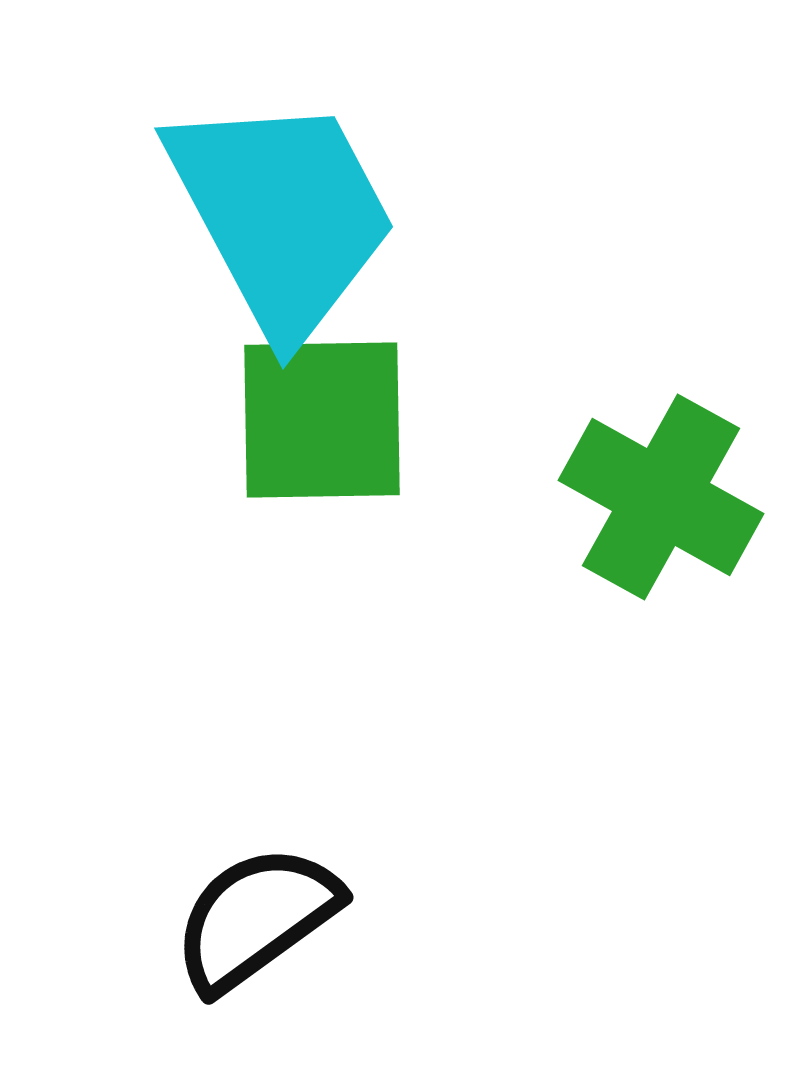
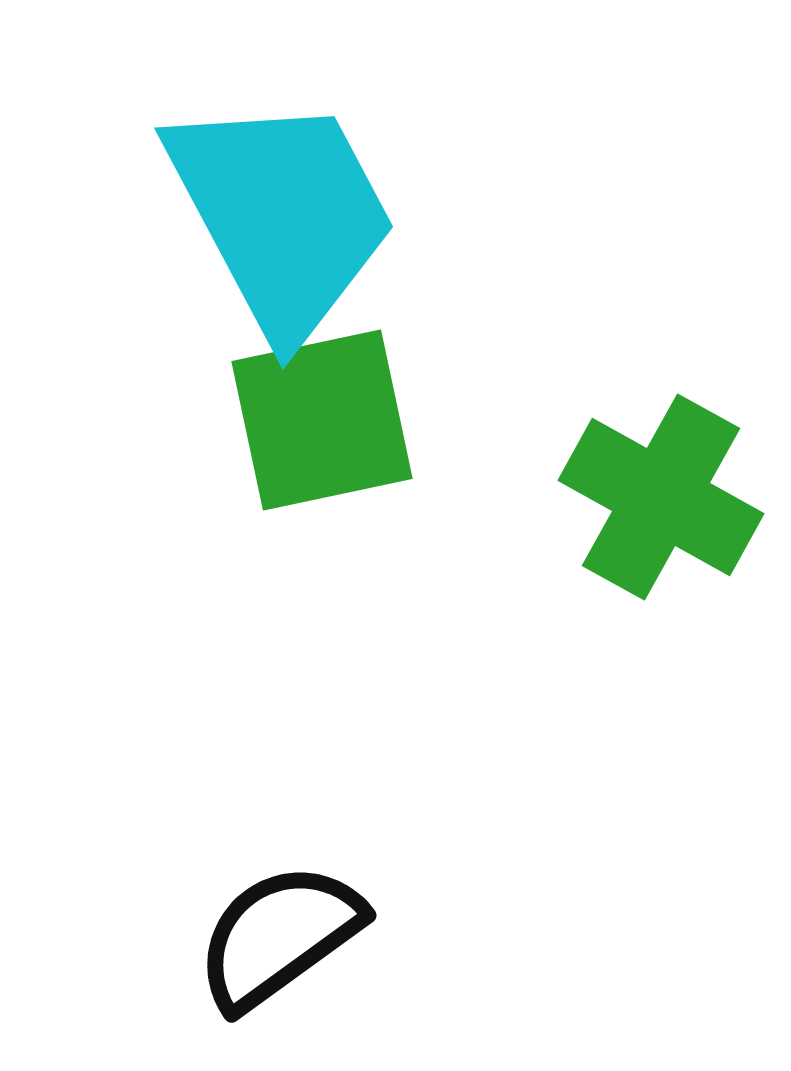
green square: rotated 11 degrees counterclockwise
black semicircle: moved 23 px right, 18 px down
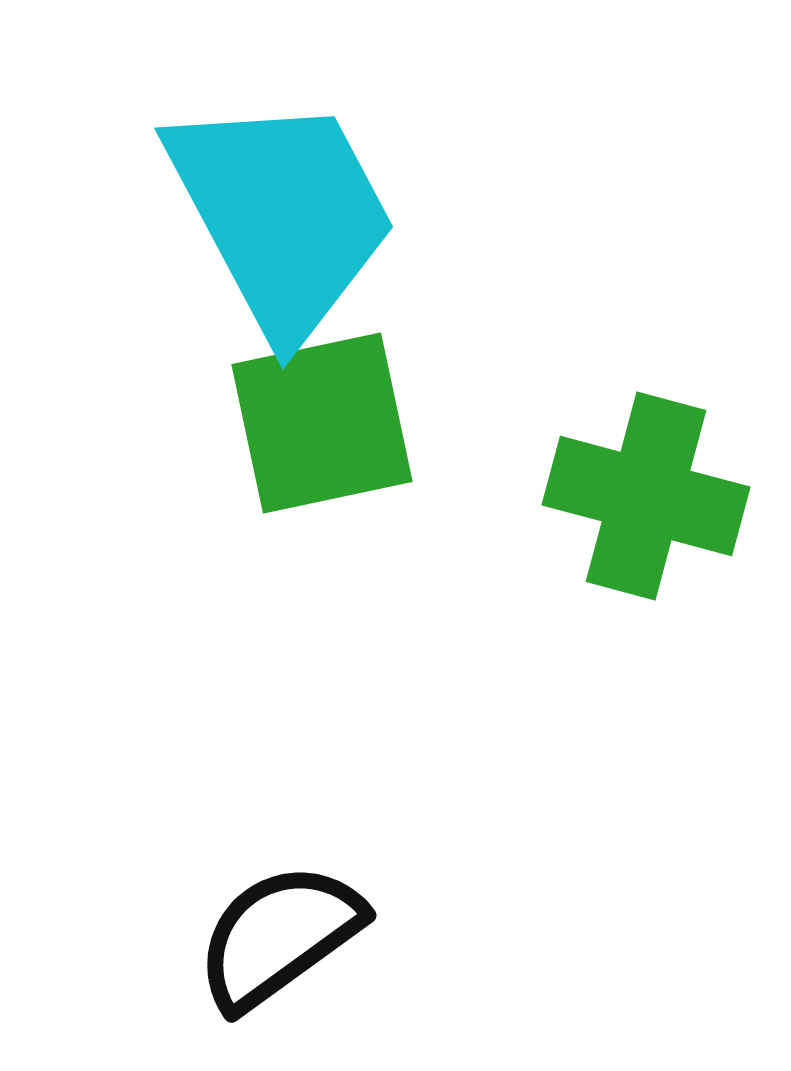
green square: moved 3 px down
green cross: moved 15 px left, 1 px up; rotated 14 degrees counterclockwise
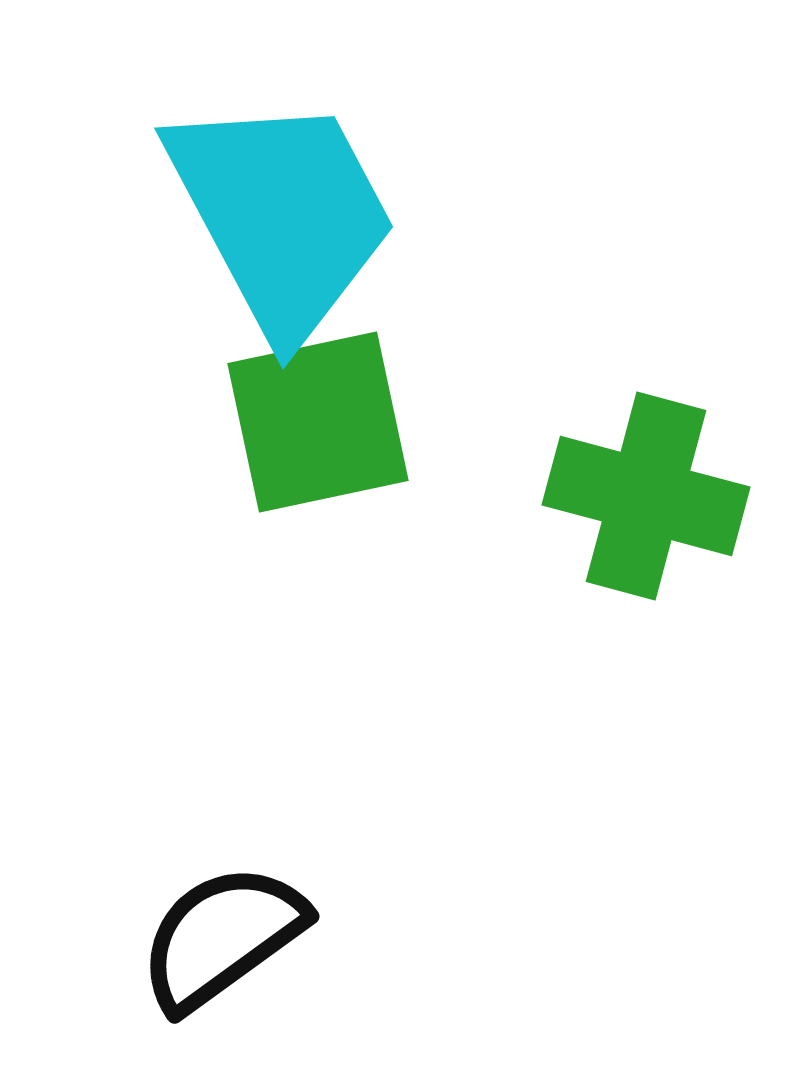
green square: moved 4 px left, 1 px up
black semicircle: moved 57 px left, 1 px down
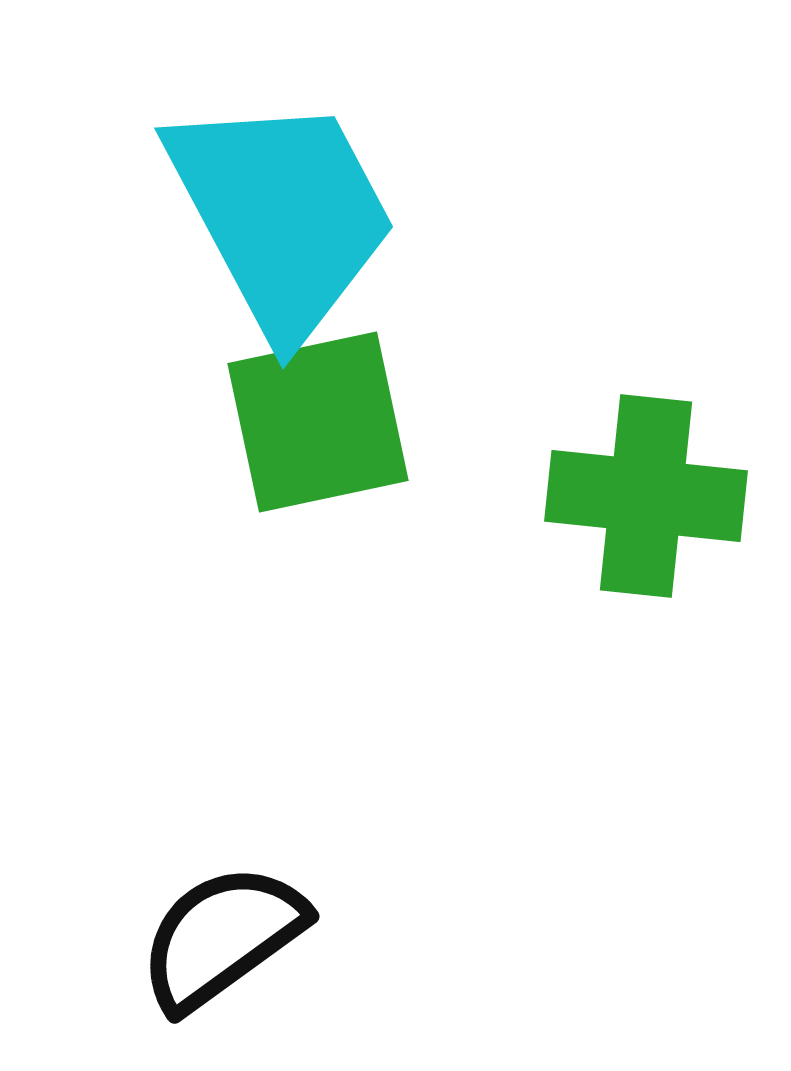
green cross: rotated 9 degrees counterclockwise
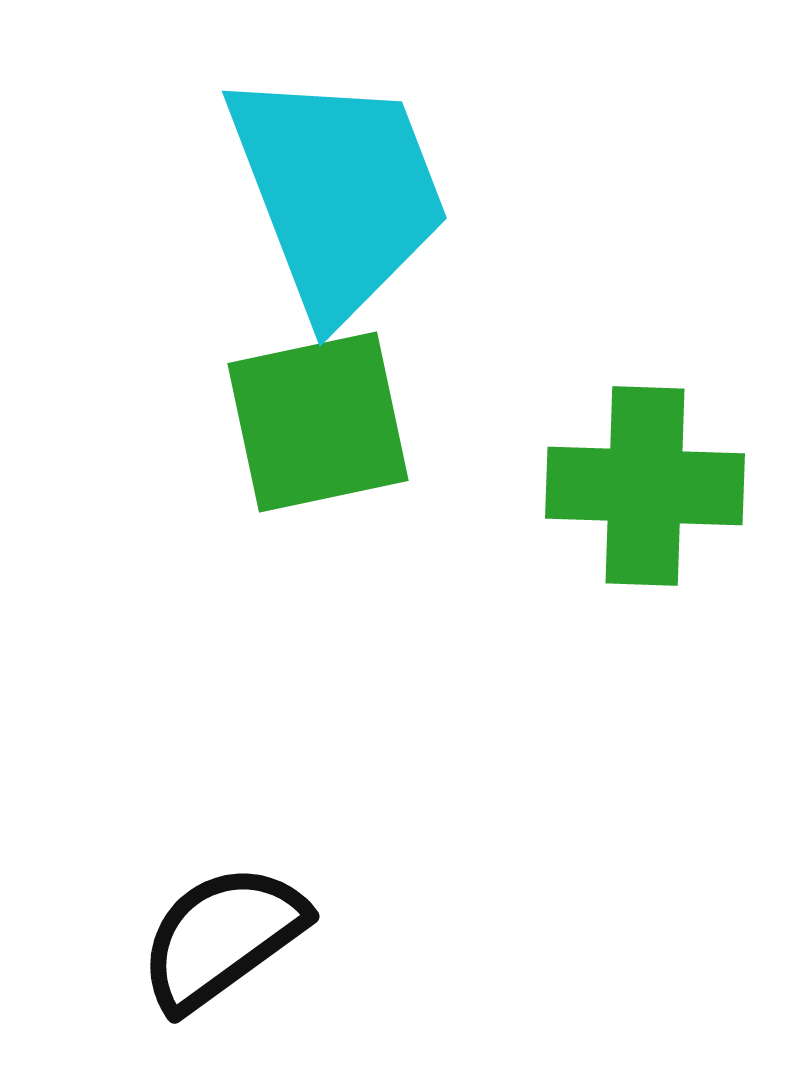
cyan trapezoid: moved 56 px right, 22 px up; rotated 7 degrees clockwise
green cross: moved 1 px left, 10 px up; rotated 4 degrees counterclockwise
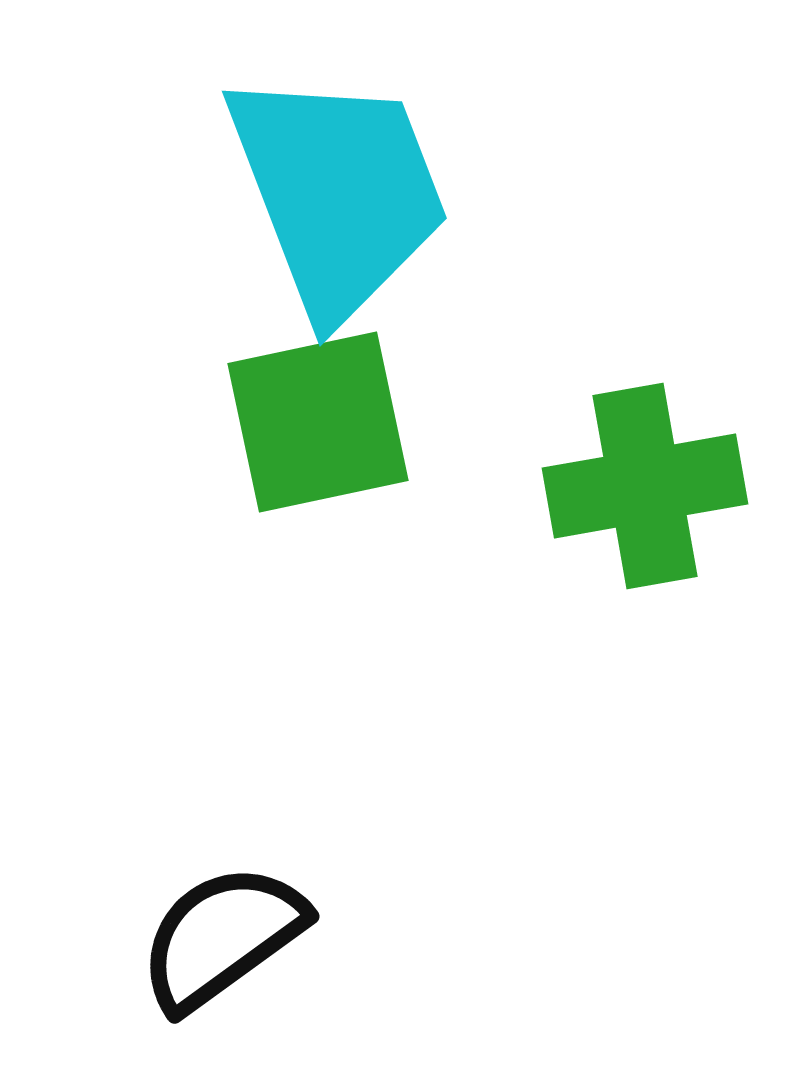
green cross: rotated 12 degrees counterclockwise
